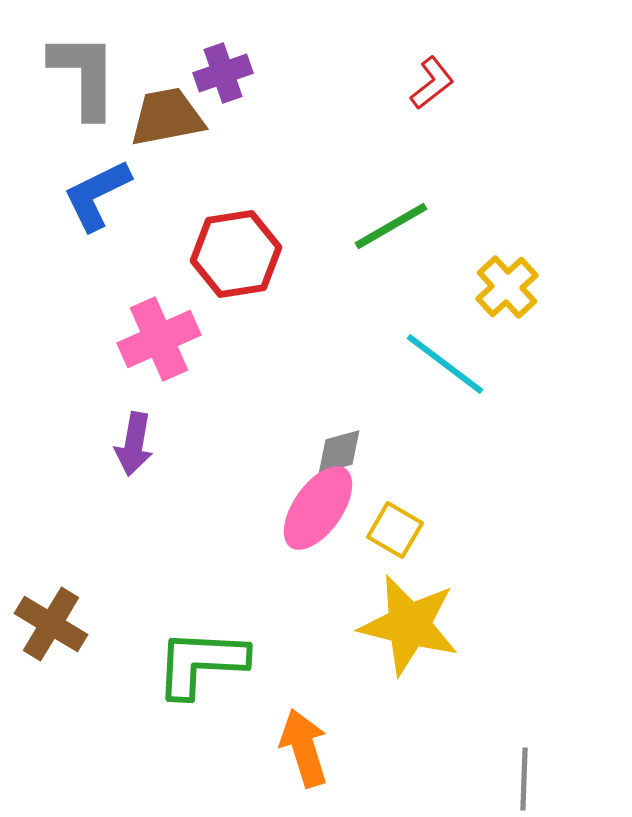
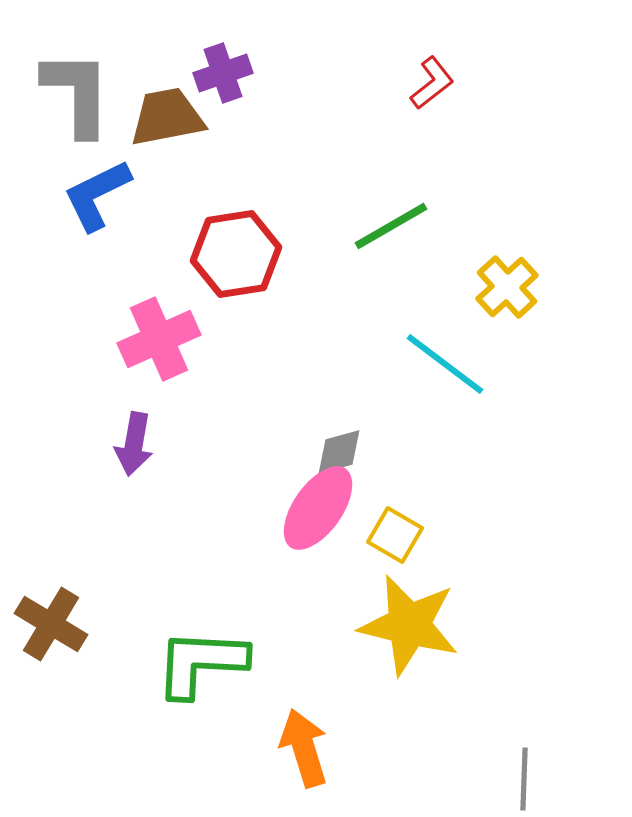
gray L-shape: moved 7 px left, 18 px down
yellow square: moved 5 px down
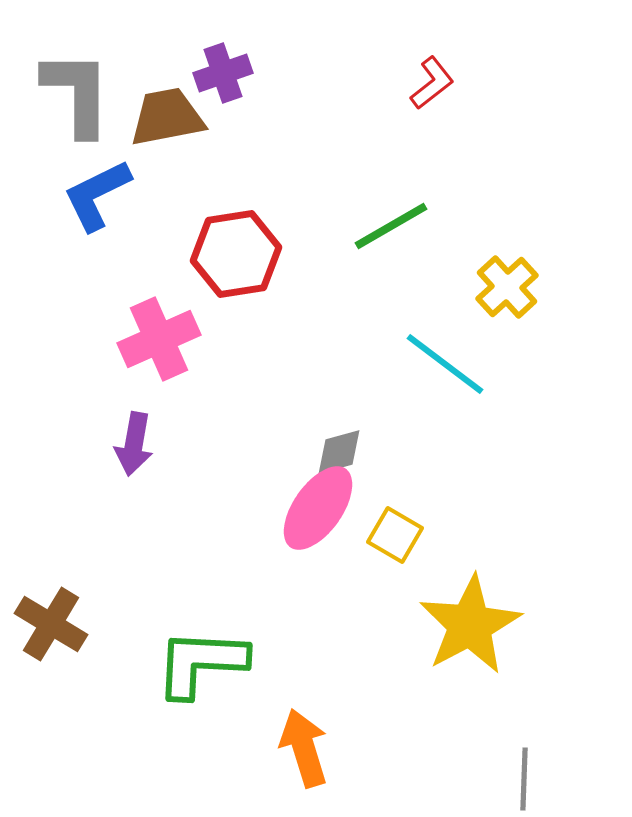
yellow star: moved 61 px right; rotated 30 degrees clockwise
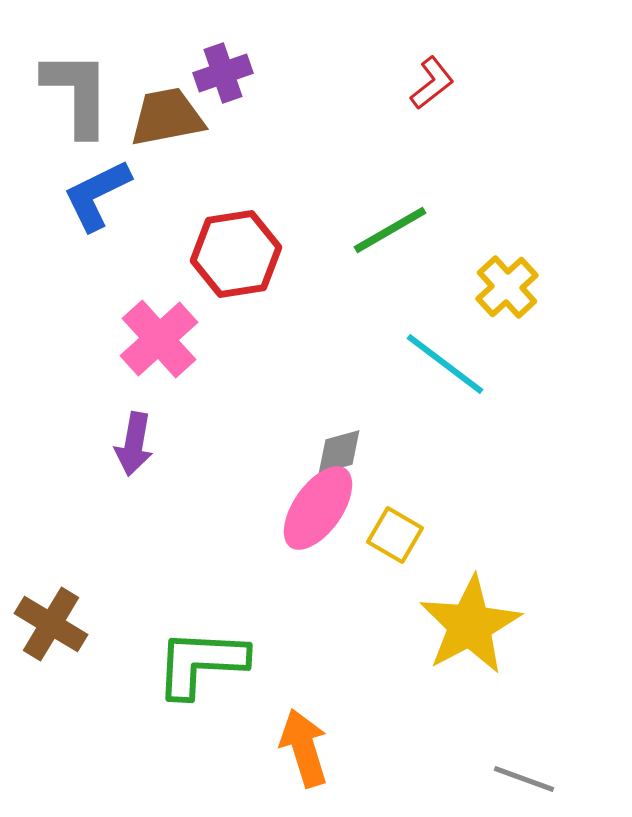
green line: moved 1 px left, 4 px down
pink cross: rotated 18 degrees counterclockwise
gray line: rotated 72 degrees counterclockwise
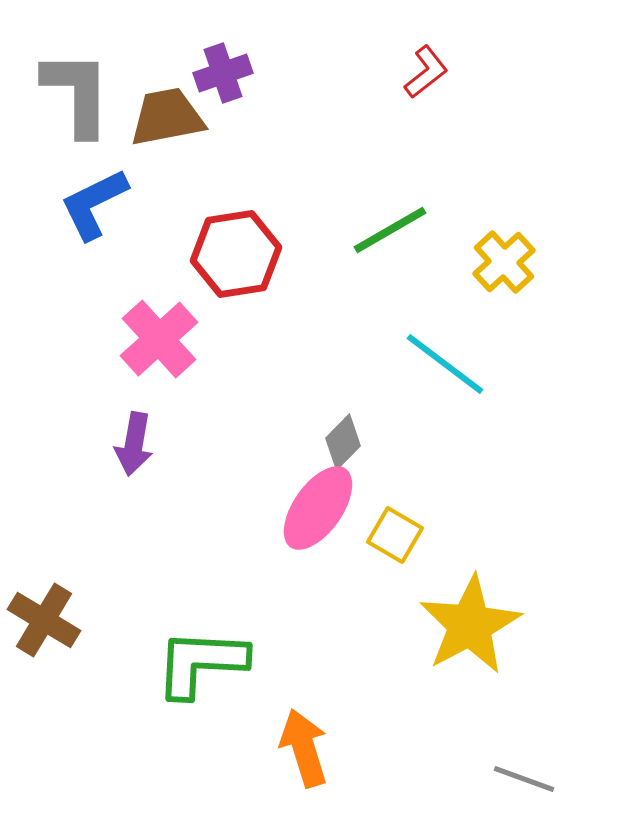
red L-shape: moved 6 px left, 11 px up
blue L-shape: moved 3 px left, 9 px down
yellow cross: moved 3 px left, 25 px up
gray diamond: moved 4 px right, 10 px up; rotated 30 degrees counterclockwise
brown cross: moved 7 px left, 4 px up
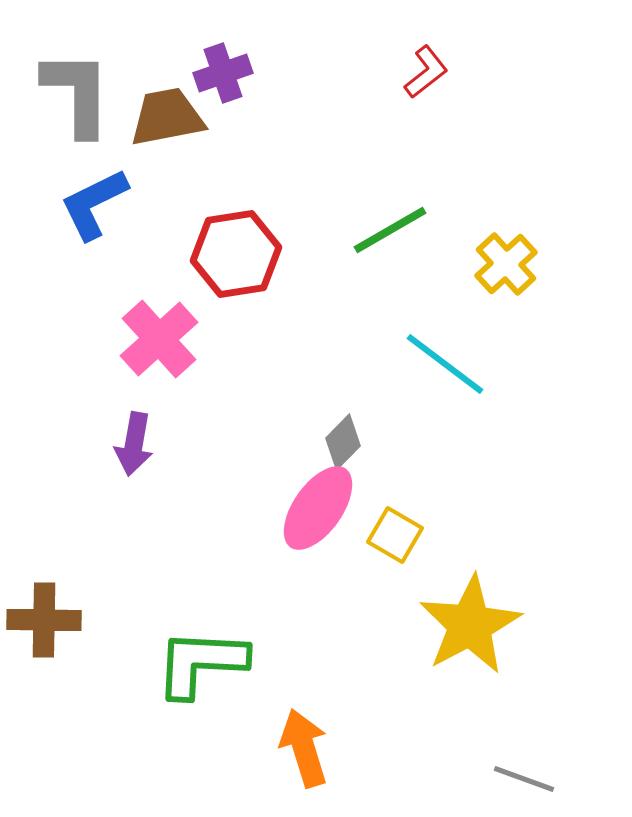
yellow cross: moved 2 px right, 2 px down
brown cross: rotated 30 degrees counterclockwise
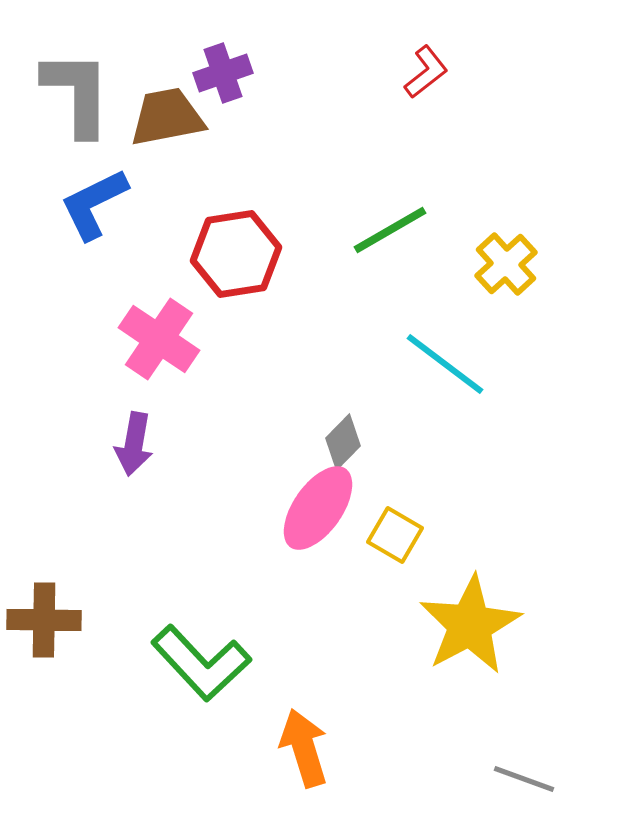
pink cross: rotated 14 degrees counterclockwise
green L-shape: rotated 136 degrees counterclockwise
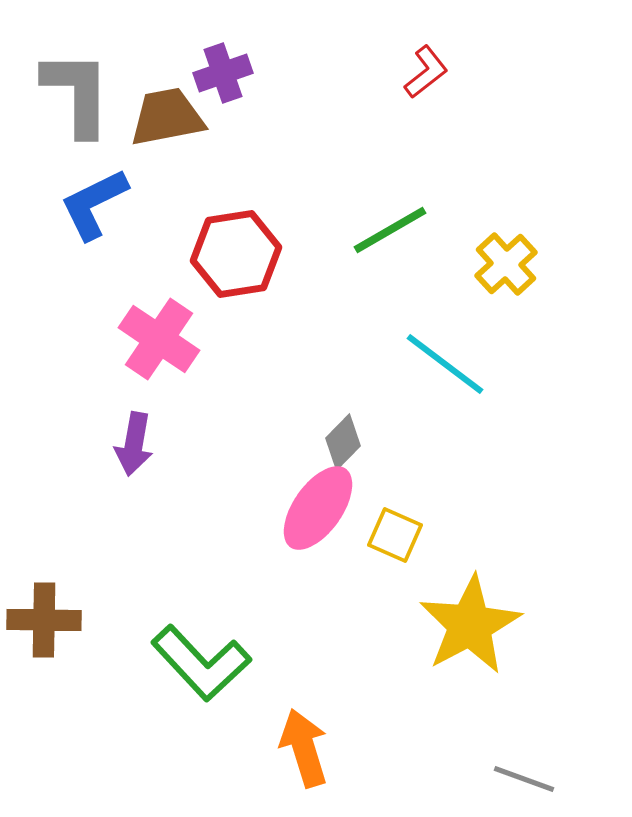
yellow square: rotated 6 degrees counterclockwise
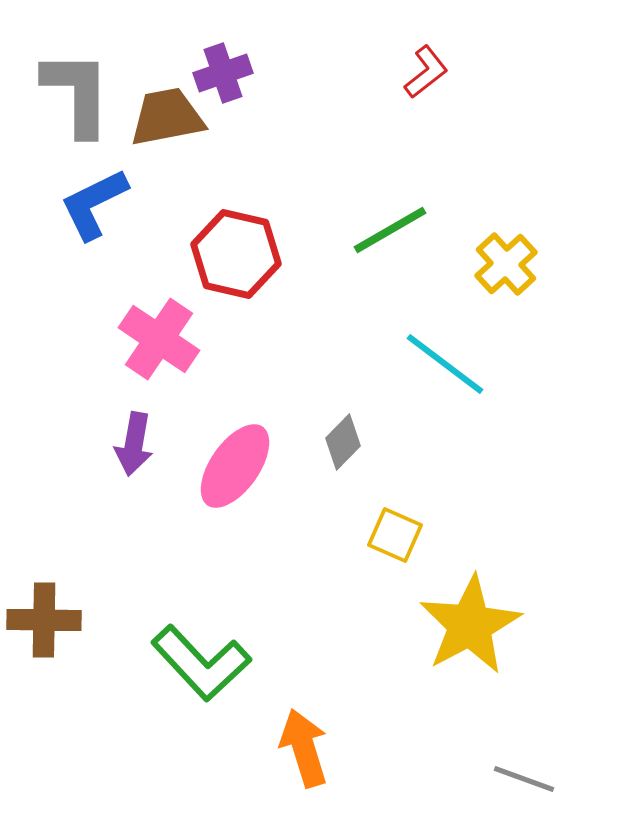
red hexagon: rotated 22 degrees clockwise
pink ellipse: moved 83 px left, 42 px up
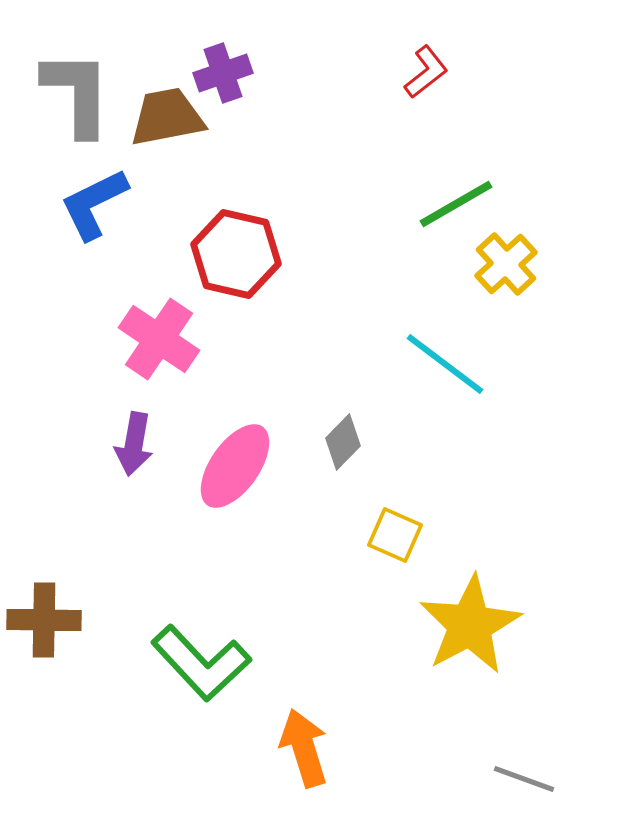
green line: moved 66 px right, 26 px up
